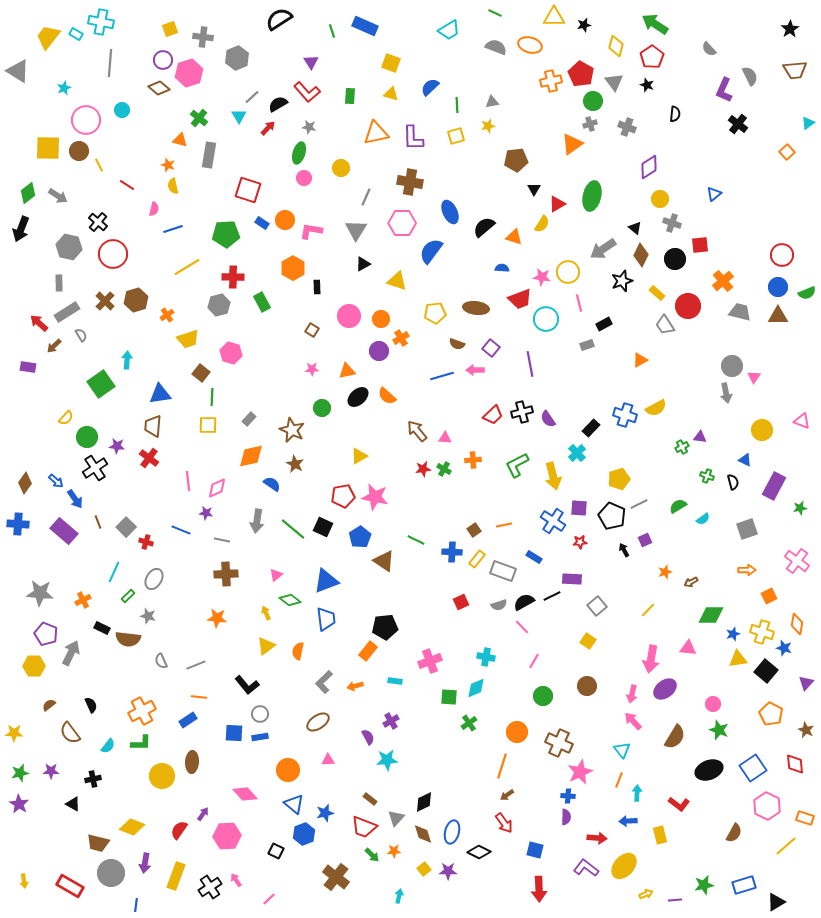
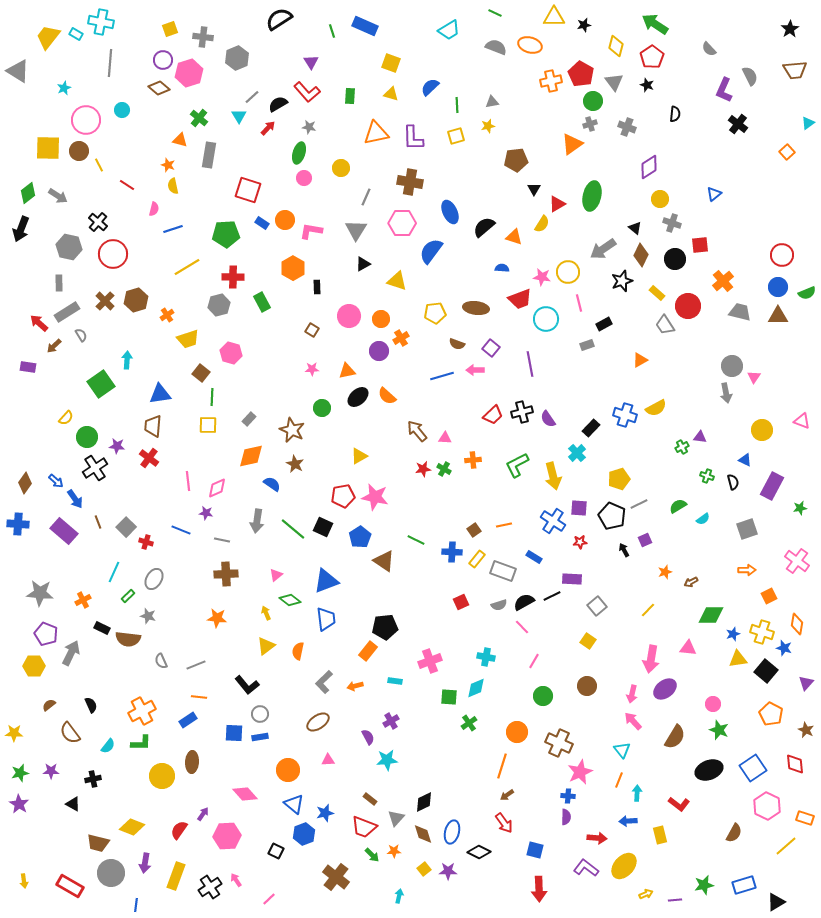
purple rectangle at (774, 486): moved 2 px left
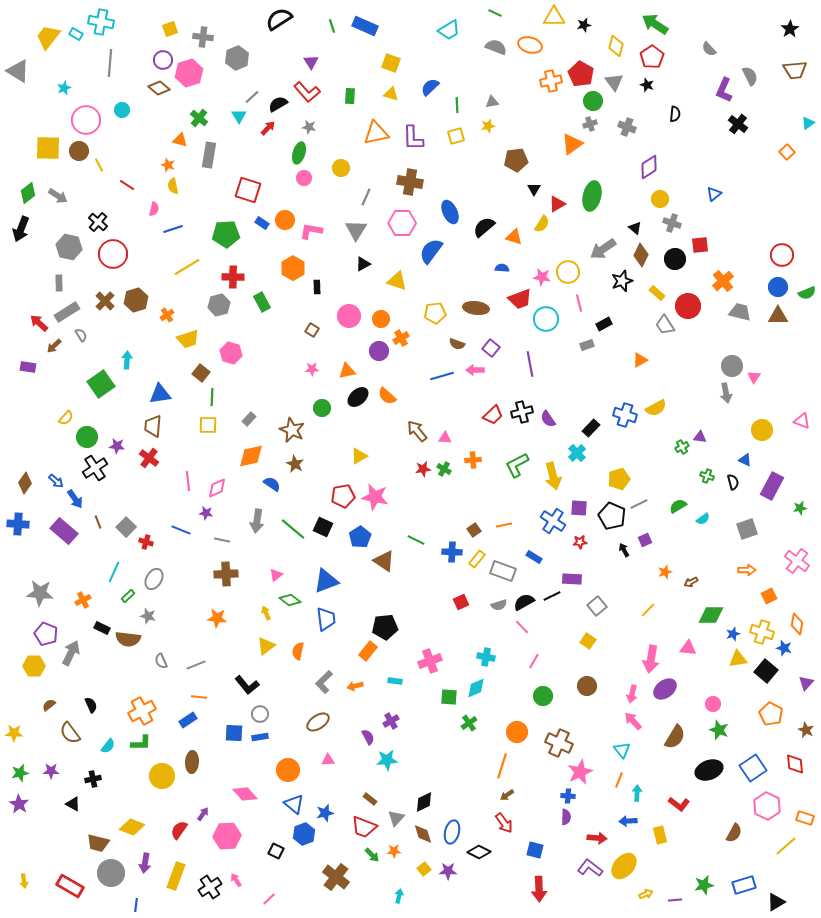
green line at (332, 31): moved 5 px up
purple L-shape at (586, 868): moved 4 px right
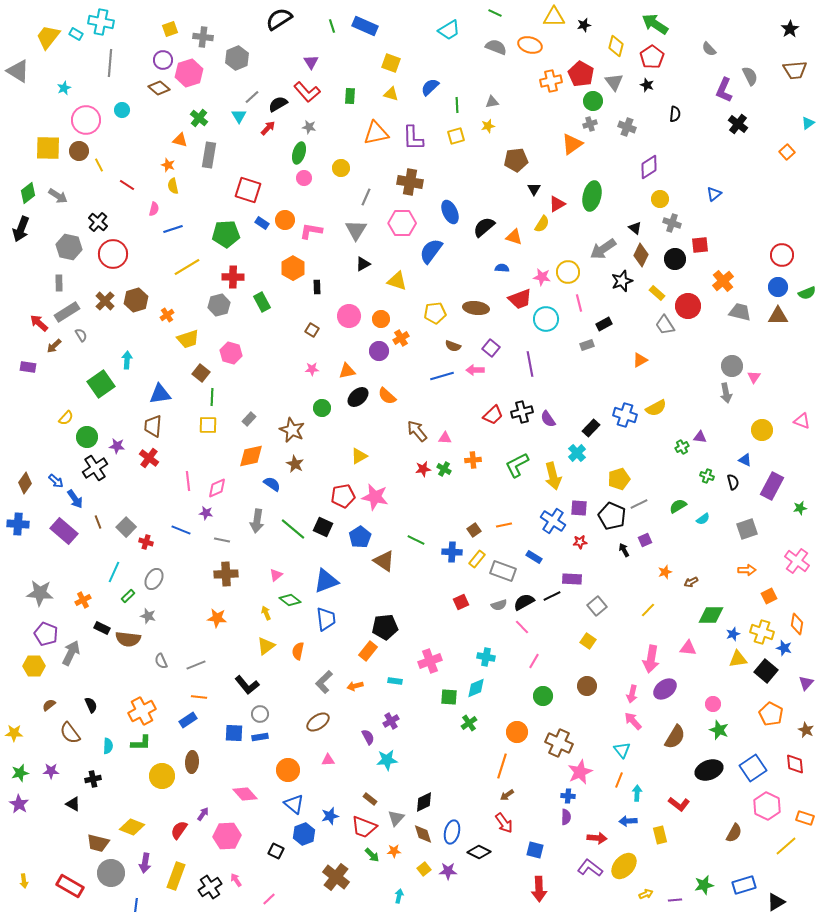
brown semicircle at (457, 344): moved 4 px left, 2 px down
cyan semicircle at (108, 746): rotated 35 degrees counterclockwise
blue star at (325, 813): moved 5 px right, 3 px down
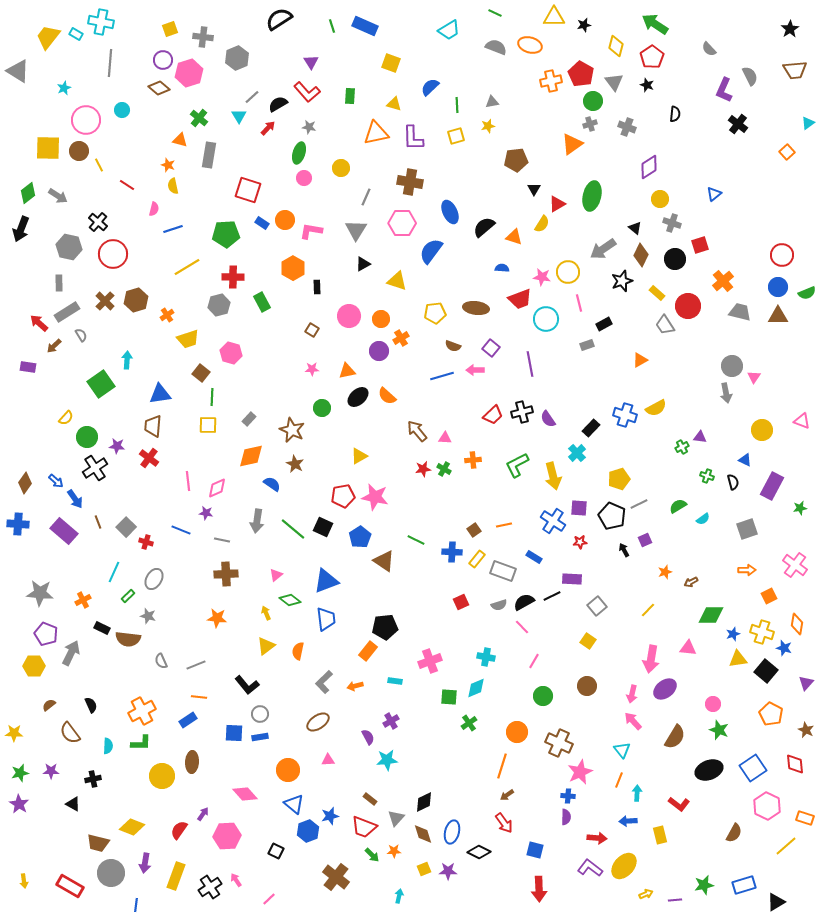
yellow triangle at (391, 94): moved 3 px right, 10 px down
red square at (700, 245): rotated 12 degrees counterclockwise
pink cross at (797, 561): moved 2 px left, 4 px down
blue hexagon at (304, 834): moved 4 px right, 3 px up
yellow square at (424, 869): rotated 16 degrees clockwise
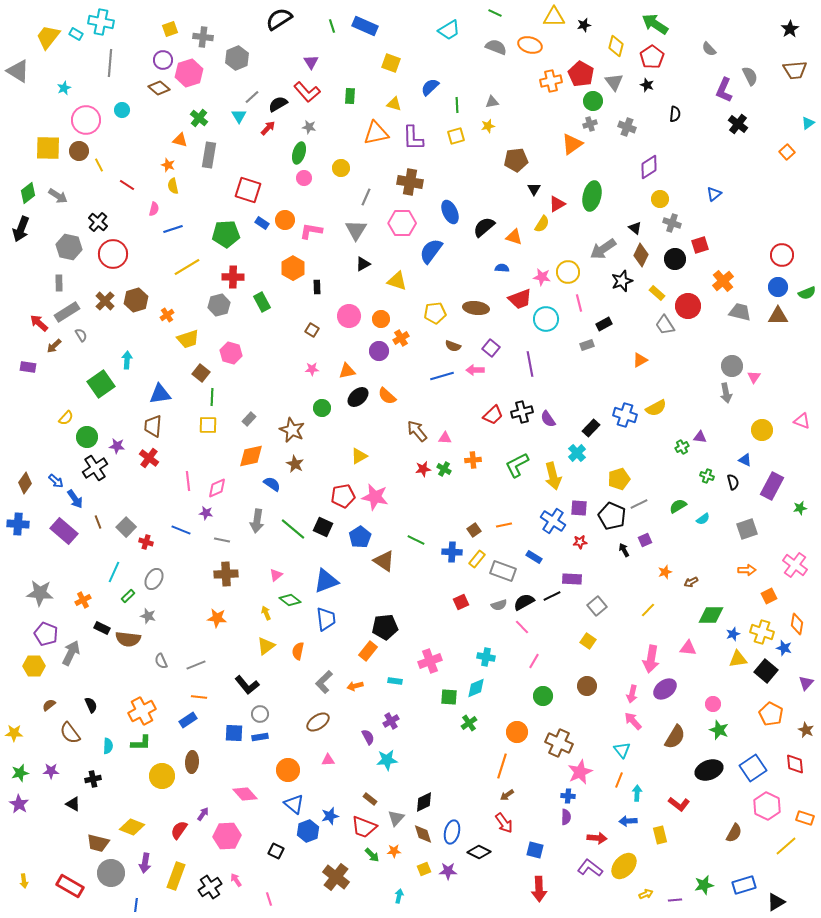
pink line at (269, 899): rotated 64 degrees counterclockwise
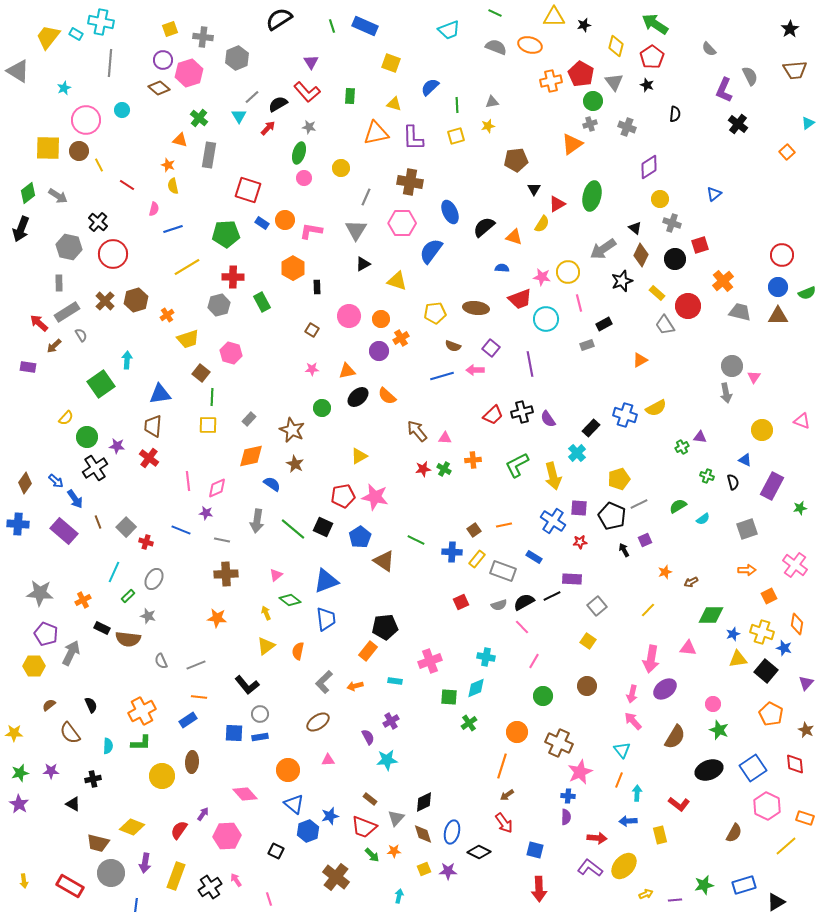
cyan trapezoid at (449, 30): rotated 10 degrees clockwise
